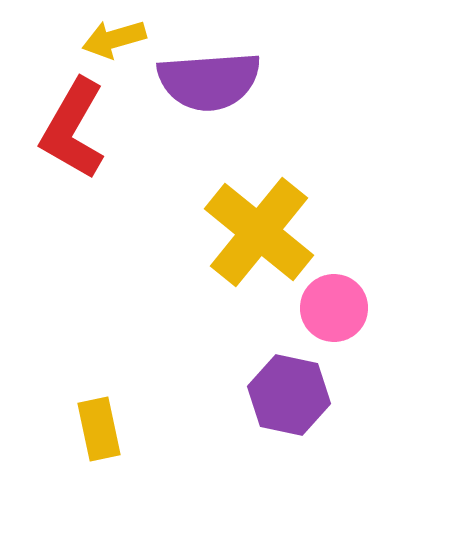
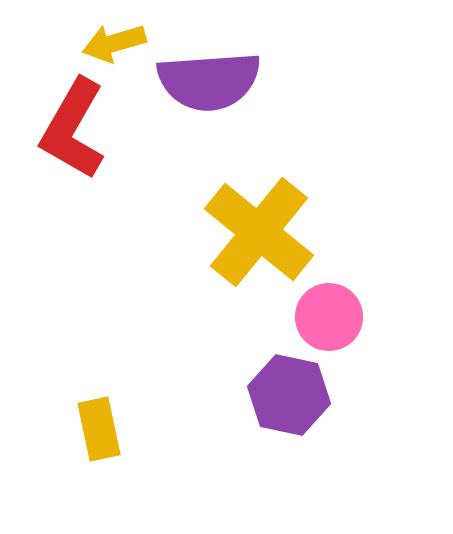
yellow arrow: moved 4 px down
pink circle: moved 5 px left, 9 px down
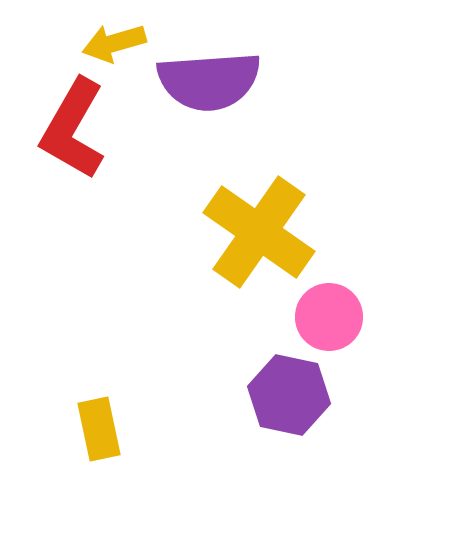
yellow cross: rotated 4 degrees counterclockwise
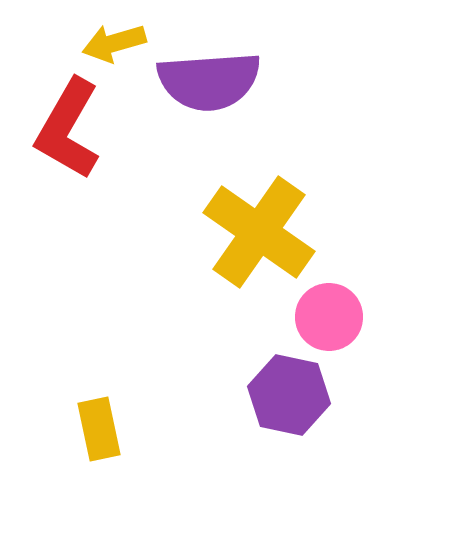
red L-shape: moved 5 px left
